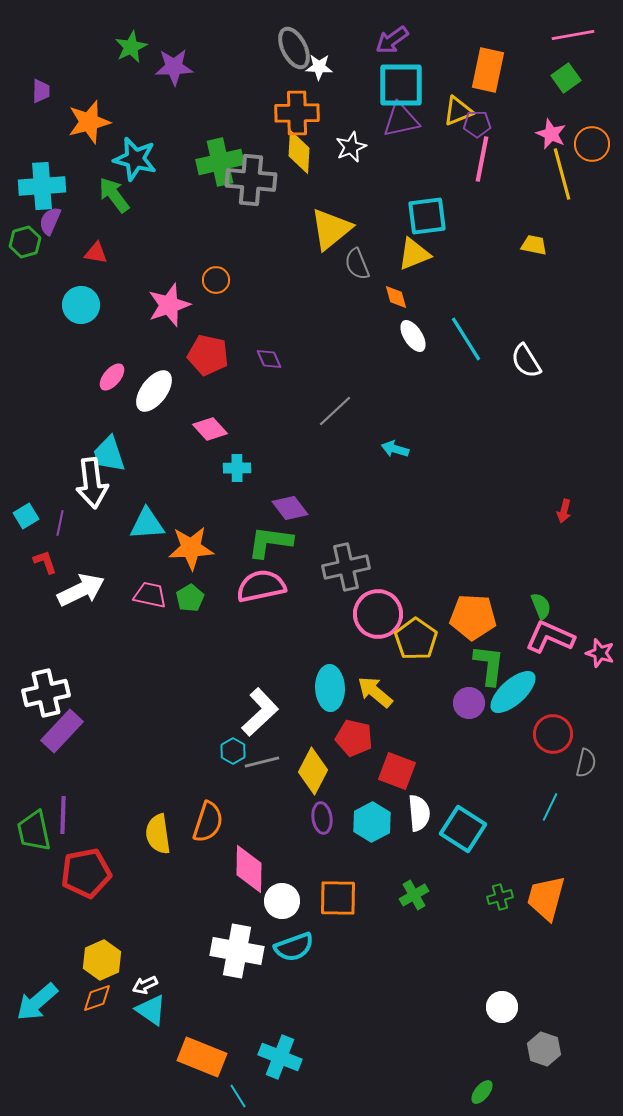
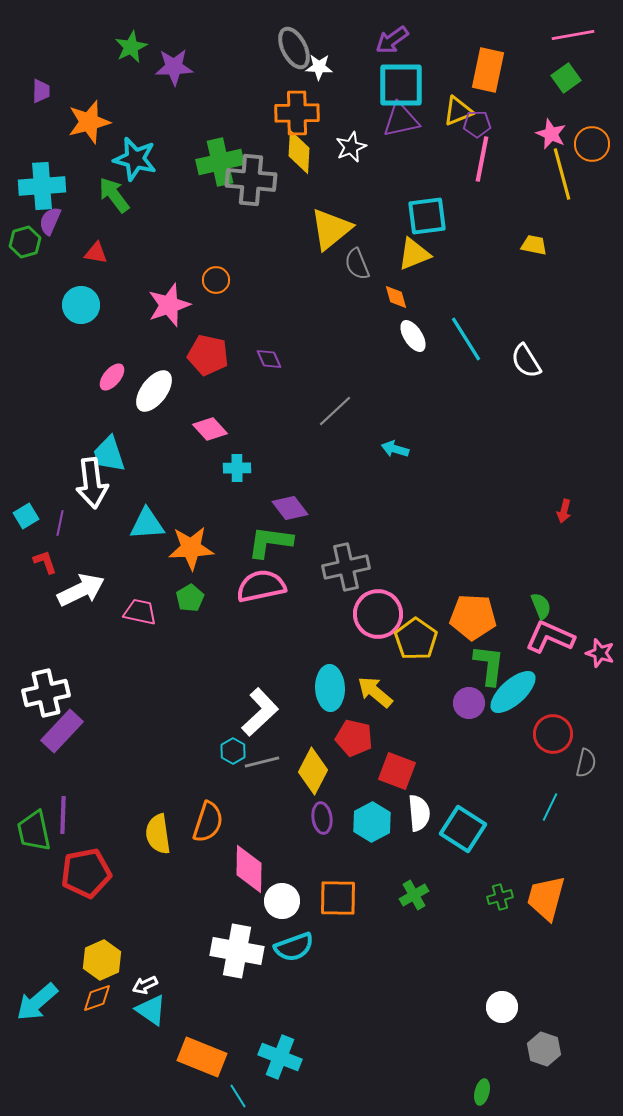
pink trapezoid at (150, 595): moved 10 px left, 17 px down
green ellipse at (482, 1092): rotated 25 degrees counterclockwise
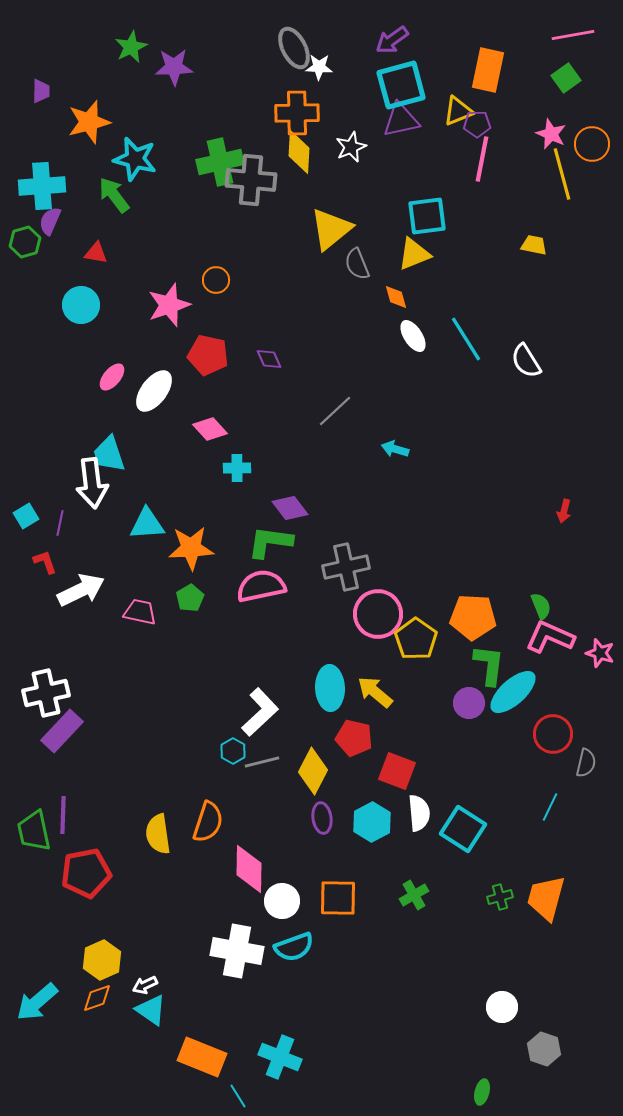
cyan square at (401, 85): rotated 15 degrees counterclockwise
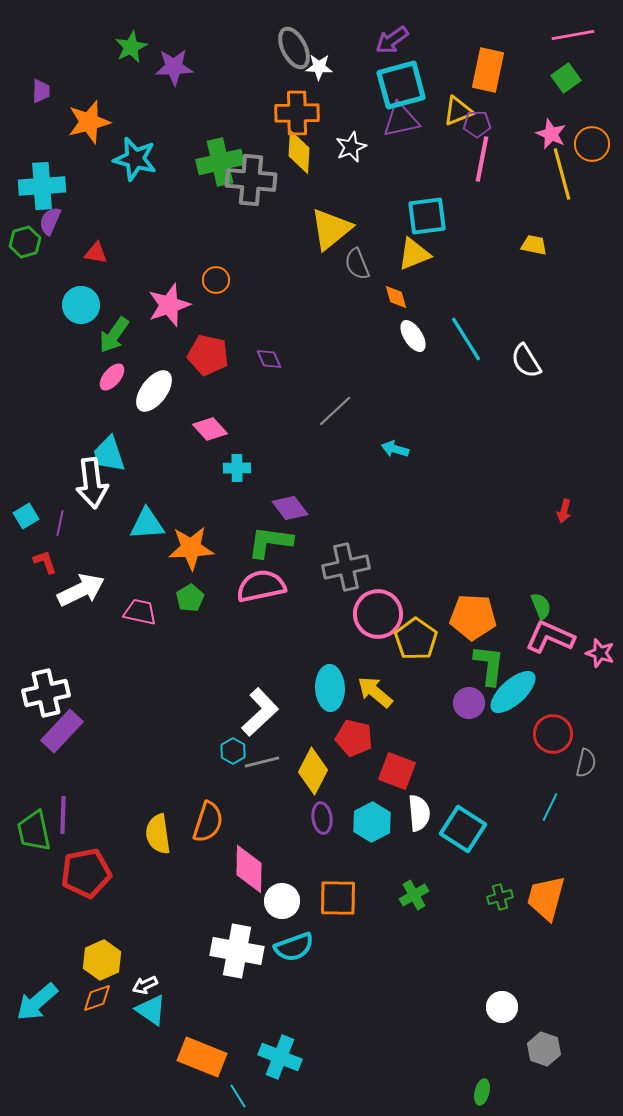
green arrow at (114, 195): moved 140 px down; rotated 108 degrees counterclockwise
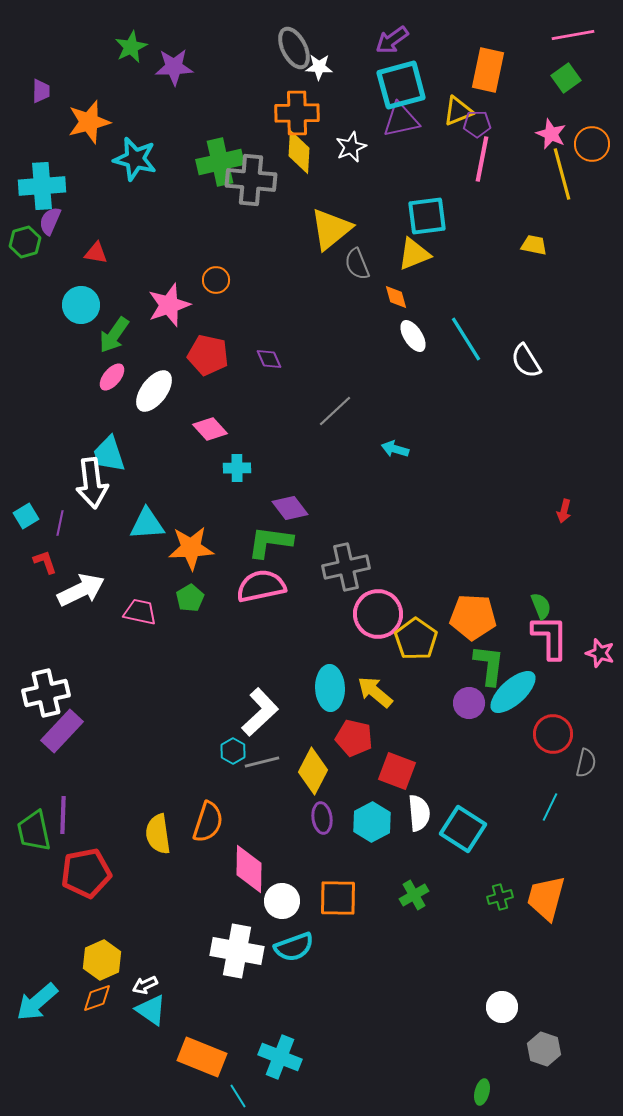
pink L-shape at (550, 637): rotated 66 degrees clockwise
